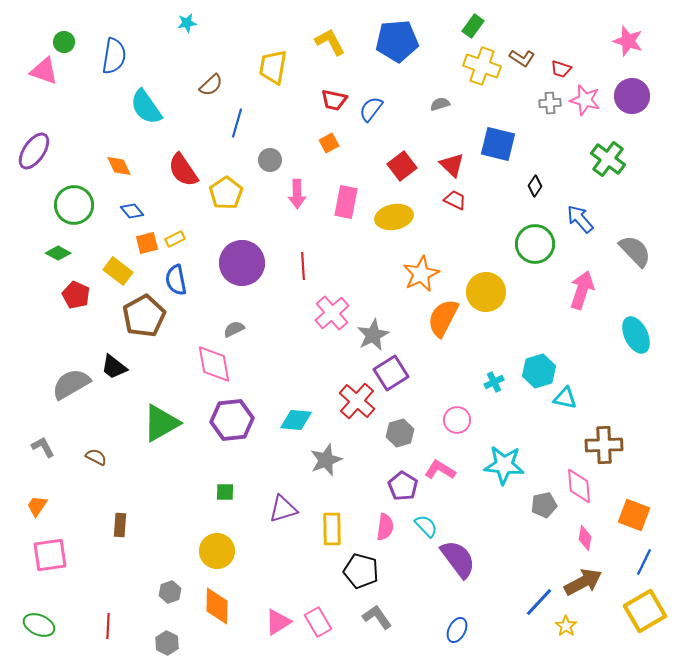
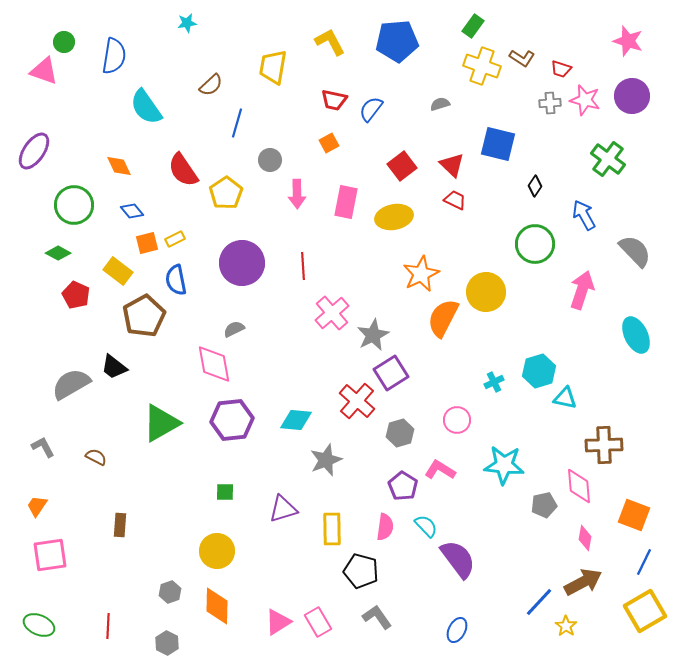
blue arrow at (580, 219): moved 4 px right, 4 px up; rotated 12 degrees clockwise
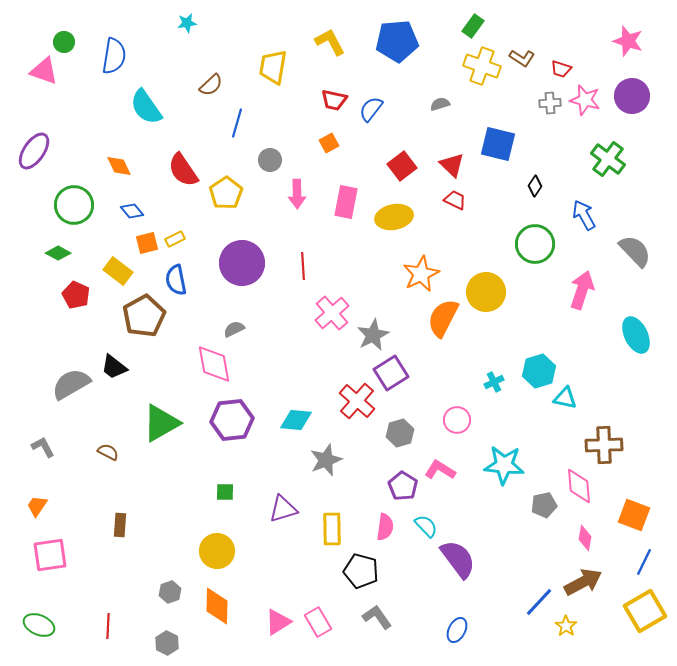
brown semicircle at (96, 457): moved 12 px right, 5 px up
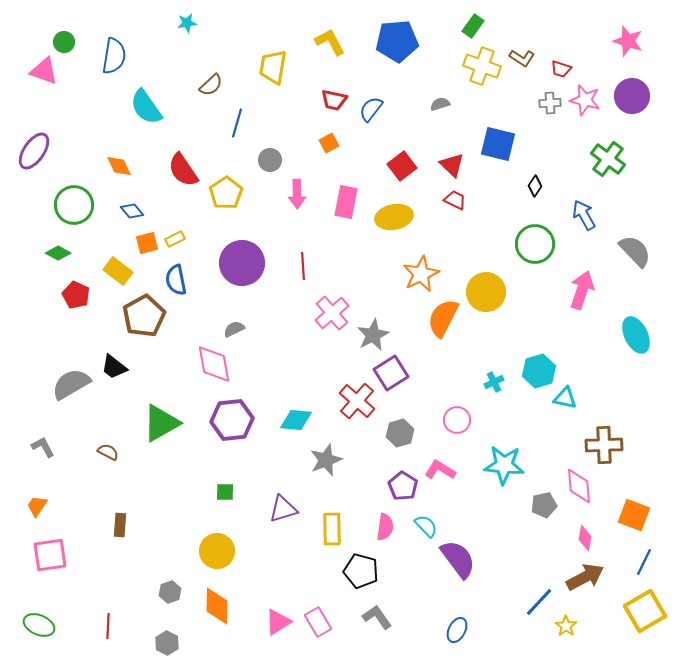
brown arrow at (583, 582): moved 2 px right, 5 px up
